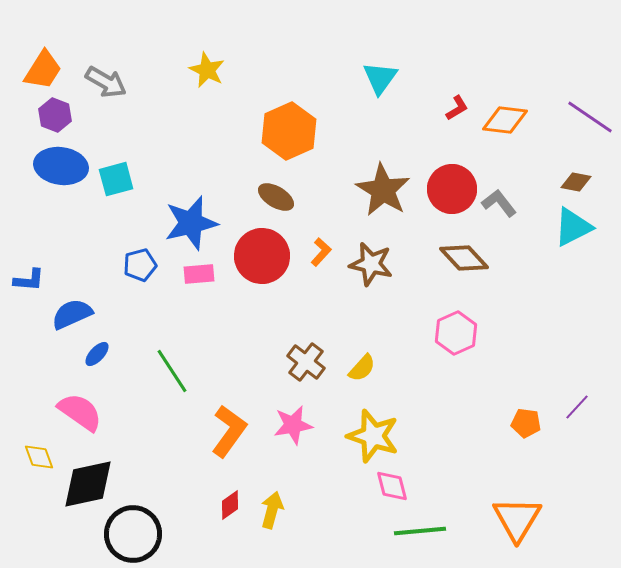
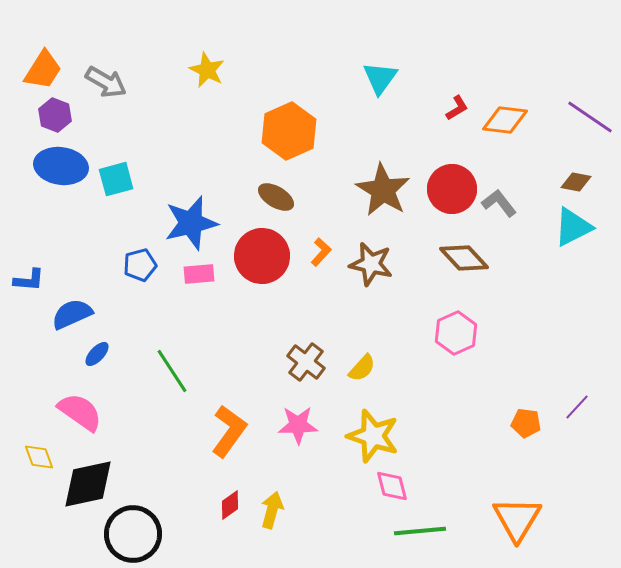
pink star at (293, 425): moved 5 px right; rotated 9 degrees clockwise
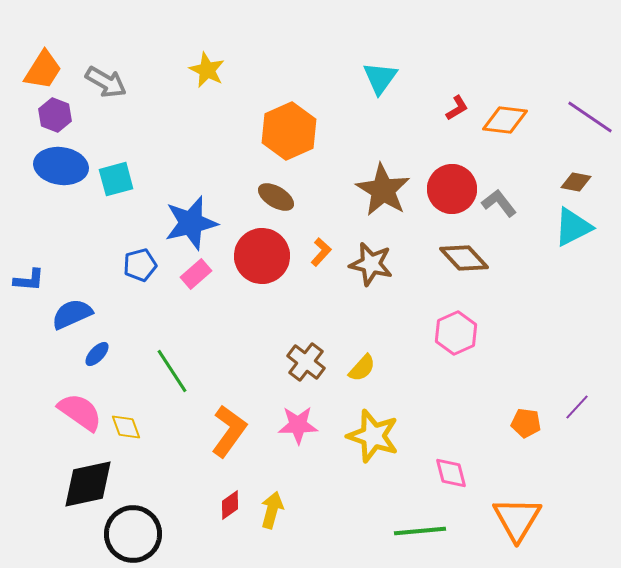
pink rectangle at (199, 274): moved 3 px left; rotated 36 degrees counterclockwise
yellow diamond at (39, 457): moved 87 px right, 30 px up
pink diamond at (392, 486): moved 59 px right, 13 px up
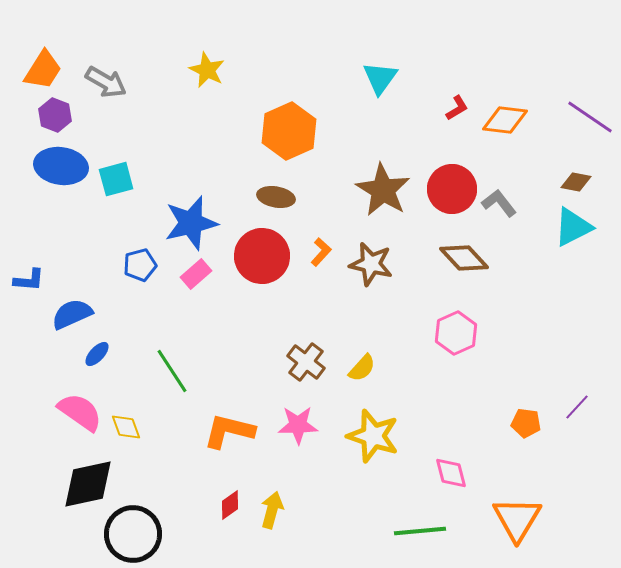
brown ellipse at (276, 197): rotated 21 degrees counterclockwise
orange L-shape at (229, 431): rotated 112 degrees counterclockwise
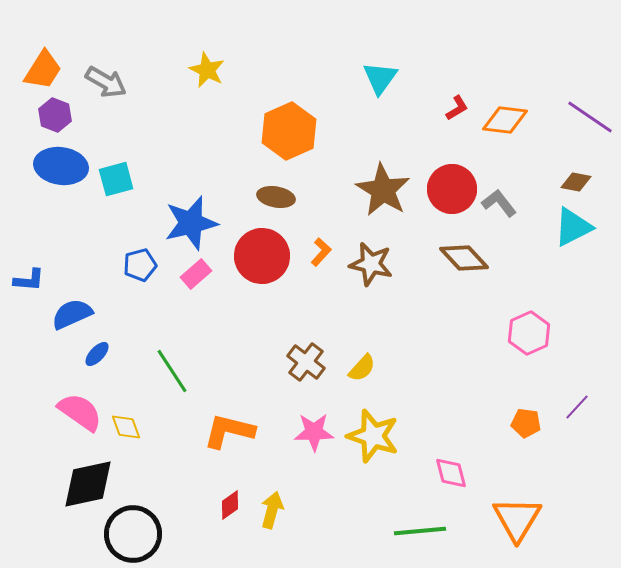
pink hexagon at (456, 333): moved 73 px right
pink star at (298, 425): moved 16 px right, 7 px down
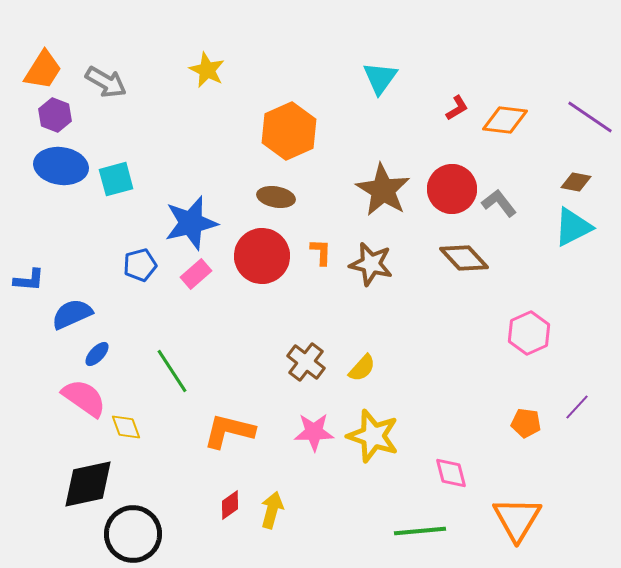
orange L-shape at (321, 252): rotated 40 degrees counterclockwise
pink semicircle at (80, 412): moved 4 px right, 14 px up
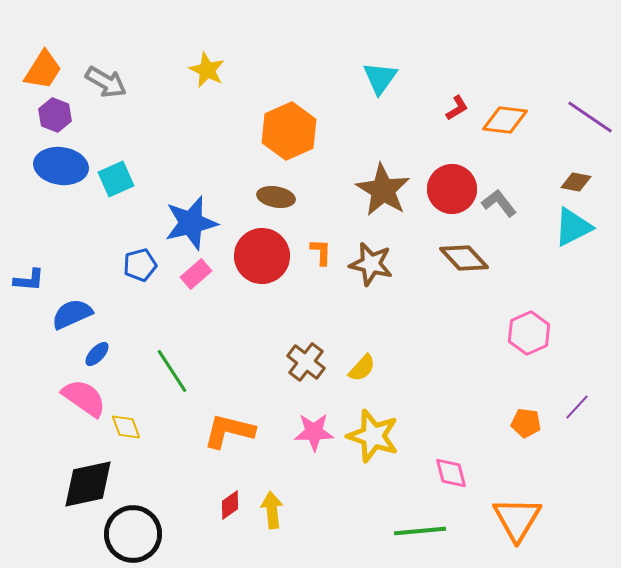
cyan square at (116, 179): rotated 9 degrees counterclockwise
yellow arrow at (272, 510): rotated 21 degrees counterclockwise
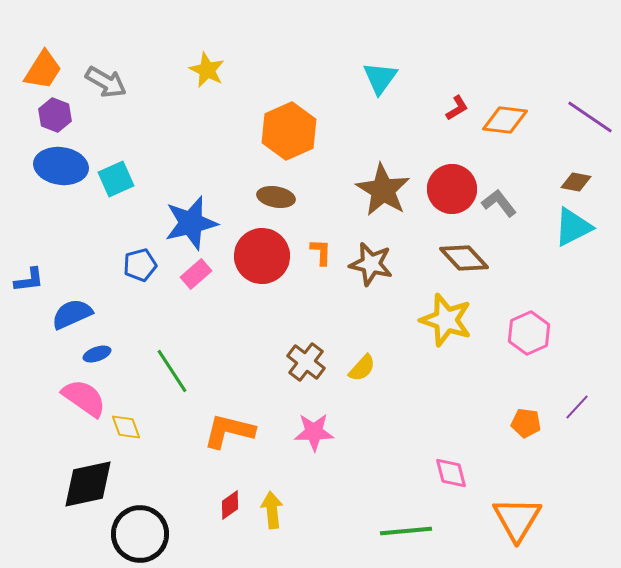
blue L-shape at (29, 280): rotated 12 degrees counterclockwise
blue ellipse at (97, 354): rotated 28 degrees clockwise
yellow star at (373, 436): moved 73 px right, 116 px up
green line at (420, 531): moved 14 px left
black circle at (133, 534): moved 7 px right
